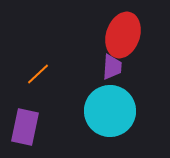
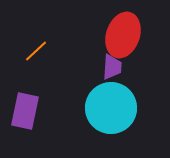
orange line: moved 2 px left, 23 px up
cyan circle: moved 1 px right, 3 px up
purple rectangle: moved 16 px up
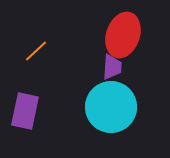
cyan circle: moved 1 px up
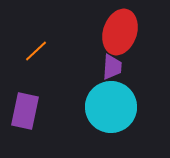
red ellipse: moved 3 px left, 3 px up
